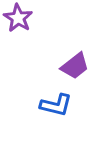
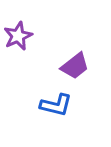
purple star: moved 18 px down; rotated 16 degrees clockwise
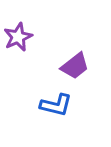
purple star: moved 1 px down
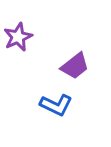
blue L-shape: rotated 12 degrees clockwise
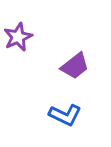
blue L-shape: moved 9 px right, 10 px down
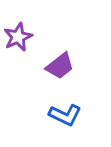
purple trapezoid: moved 15 px left
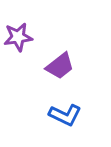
purple star: rotated 16 degrees clockwise
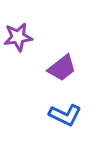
purple trapezoid: moved 2 px right, 2 px down
